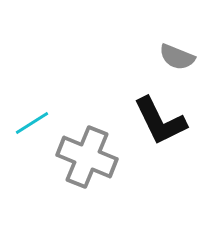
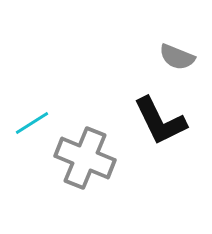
gray cross: moved 2 px left, 1 px down
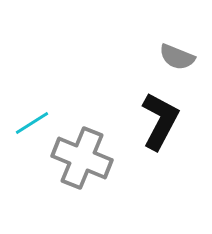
black L-shape: rotated 126 degrees counterclockwise
gray cross: moved 3 px left
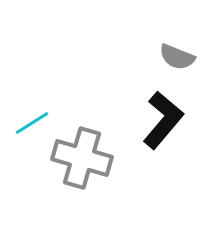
black L-shape: moved 3 px right, 1 px up; rotated 12 degrees clockwise
gray cross: rotated 6 degrees counterclockwise
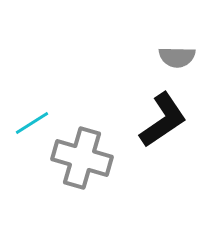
gray semicircle: rotated 21 degrees counterclockwise
black L-shape: rotated 16 degrees clockwise
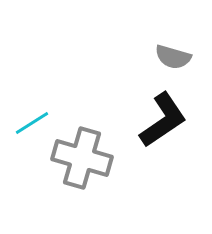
gray semicircle: moved 4 px left; rotated 15 degrees clockwise
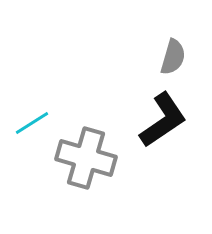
gray semicircle: rotated 90 degrees counterclockwise
gray cross: moved 4 px right
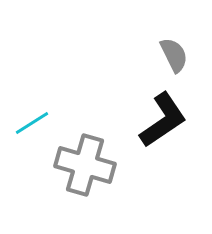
gray semicircle: moved 1 px right, 2 px up; rotated 42 degrees counterclockwise
gray cross: moved 1 px left, 7 px down
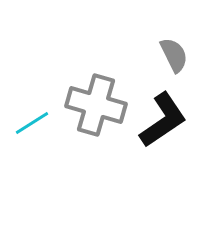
gray cross: moved 11 px right, 60 px up
